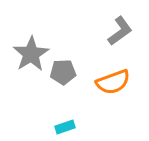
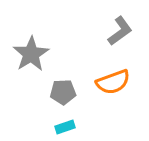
gray pentagon: moved 20 px down
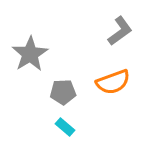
gray star: moved 1 px left
cyan rectangle: rotated 60 degrees clockwise
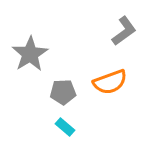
gray L-shape: moved 4 px right
orange semicircle: moved 3 px left
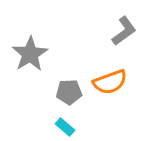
gray pentagon: moved 6 px right
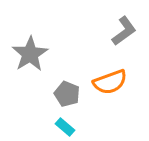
gray pentagon: moved 2 px left, 2 px down; rotated 25 degrees clockwise
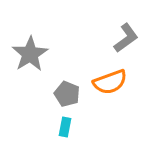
gray L-shape: moved 2 px right, 7 px down
cyan rectangle: rotated 60 degrees clockwise
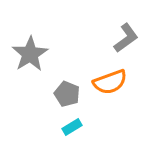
cyan rectangle: moved 7 px right; rotated 48 degrees clockwise
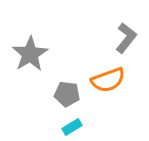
gray L-shape: rotated 16 degrees counterclockwise
orange semicircle: moved 2 px left, 2 px up
gray pentagon: rotated 15 degrees counterclockwise
